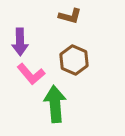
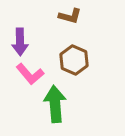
pink L-shape: moved 1 px left
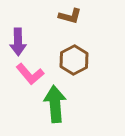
purple arrow: moved 2 px left
brown hexagon: rotated 8 degrees clockwise
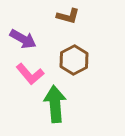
brown L-shape: moved 2 px left
purple arrow: moved 5 px right, 3 px up; rotated 60 degrees counterclockwise
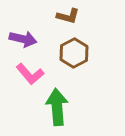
purple arrow: rotated 16 degrees counterclockwise
brown hexagon: moved 7 px up
green arrow: moved 2 px right, 3 px down
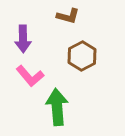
purple arrow: rotated 76 degrees clockwise
brown hexagon: moved 8 px right, 3 px down
pink L-shape: moved 2 px down
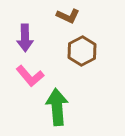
brown L-shape: rotated 10 degrees clockwise
purple arrow: moved 2 px right, 1 px up
brown hexagon: moved 5 px up
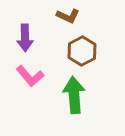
green arrow: moved 17 px right, 12 px up
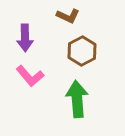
green arrow: moved 3 px right, 4 px down
